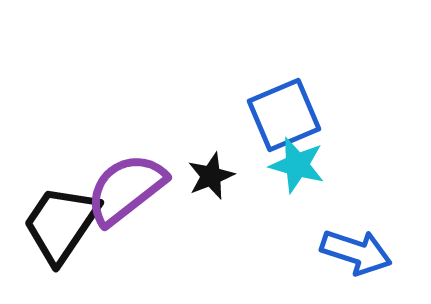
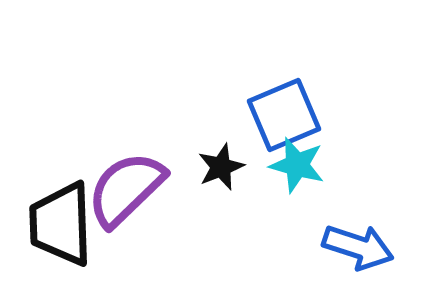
black star: moved 10 px right, 9 px up
purple semicircle: rotated 6 degrees counterclockwise
black trapezoid: rotated 36 degrees counterclockwise
blue arrow: moved 2 px right, 5 px up
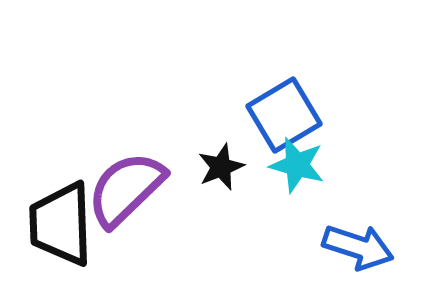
blue square: rotated 8 degrees counterclockwise
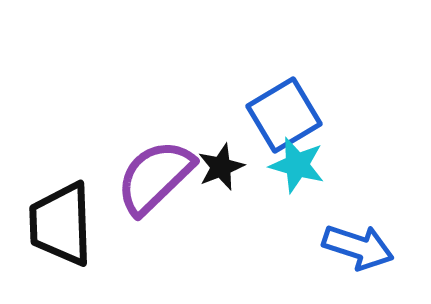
purple semicircle: moved 29 px right, 12 px up
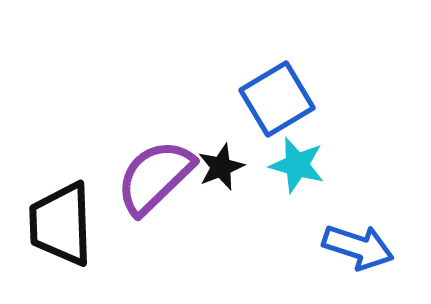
blue square: moved 7 px left, 16 px up
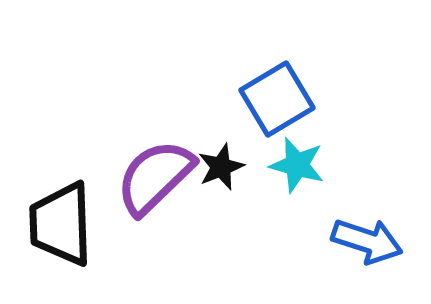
blue arrow: moved 9 px right, 6 px up
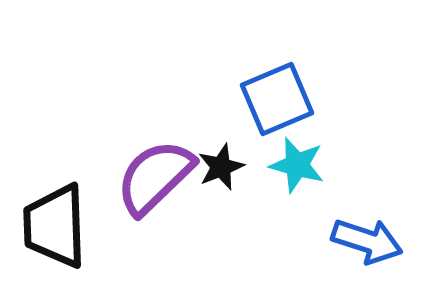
blue square: rotated 8 degrees clockwise
black trapezoid: moved 6 px left, 2 px down
